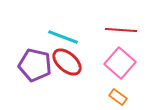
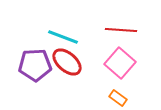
purple pentagon: rotated 16 degrees counterclockwise
orange rectangle: moved 1 px down
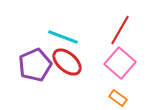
red line: moved 1 px left; rotated 64 degrees counterclockwise
purple pentagon: rotated 20 degrees counterclockwise
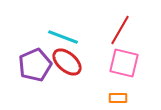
pink square: moved 4 px right; rotated 28 degrees counterclockwise
orange rectangle: rotated 36 degrees counterclockwise
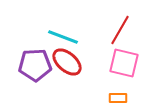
purple pentagon: rotated 20 degrees clockwise
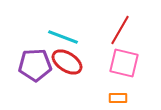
red ellipse: rotated 8 degrees counterclockwise
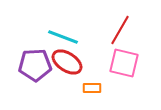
orange rectangle: moved 26 px left, 10 px up
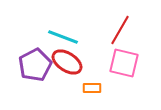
purple pentagon: rotated 24 degrees counterclockwise
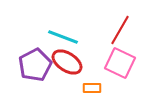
pink square: moved 4 px left; rotated 12 degrees clockwise
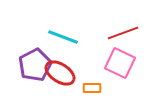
red line: moved 3 px right, 3 px down; rotated 40 degrees clockwise
red ellipse: moved 7 px left, 11 px down
